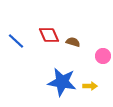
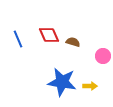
blue line: moved 2 px right, 2 px up; rotated 24 degrees clockwise
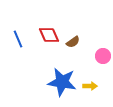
brown semicircle: rotated 128 degrees clockwise
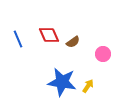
pink circle: moved 2 px up
yellow arrow: moved 2 px left; rotated 56 degrees counterclockwise
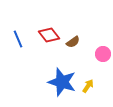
red diamond: rotated 15 degrees counterclockwise
blue star: rotated 8 degrees clockwise
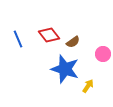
blue star: moved 3 px right, 13 px up
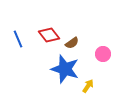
brown semicircle: moved 1 px left, 1 px down
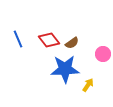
red diamond: moved 5 px down
blue star: rotated 20 degrees counterclockwise
yellow arrow: moved 1 px up
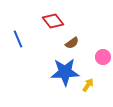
red diamond: moved 4 px right, 19 px up
pink circle: moved 3 px down
blue star: moved 3 px down
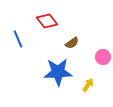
red diamond: moved 6 px left
blue star: moved 7 px left
